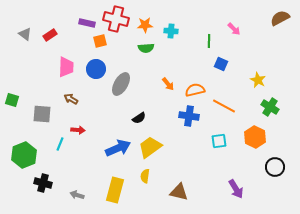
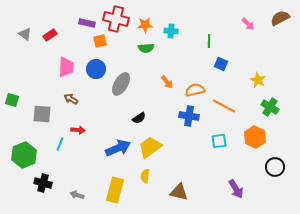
pink arrow: moved 14 px right, 5 px up
orange arrow: moved 1 px left, 2 px up
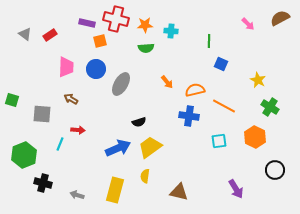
black semicircle: moved 4 px down; rotated 16 degrees clockwise
black circle: moved 3 px down
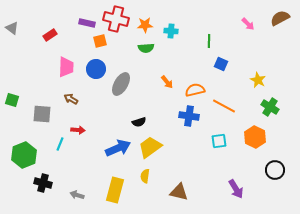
gray triangle: moved 13 px left, 6 px up
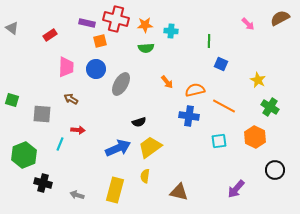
purple arrow: rotated 72 degrees clockwise
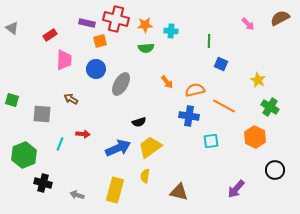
pink trapezoid: moved 2 px left, 7 px up
red arrow: moved 5 px right, 4 px down
cyan square: moved 8 px left
